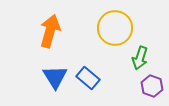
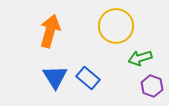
yellow circle: moved 1 px right, 2 px up
green arrow: rotated 55 degrees clockwise
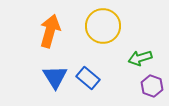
yellow circle: moved 13 px left
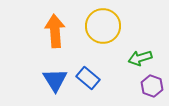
orange arrow: moved 5 px right; rotated 20 degrees counterclockwise
blue triangle: moved 3 px down
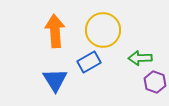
yellow circle: moved 4 px down
green arrow: rotated 15 degrees clockwise
blue rectangle: moved 1 px right, 16 px up; rotated 70 degrees counterclockwise
purple hexagon: moved 3 px right, 4 px up
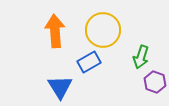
green arrow: moved 1 px right, 1 px up; rotated 70 degrees counterclockwise
blue triangle: moved 5 px right, 7 px down
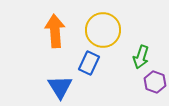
blue rectangle: moved 1 px down; rotated 35 degrees counterclockwise
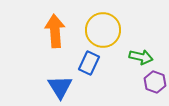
green arrow: rotated 95 degrees counterclockwise
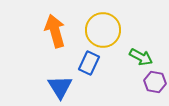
orange arrow: rotated 12 degrees counterclockwise
green arrow: rotated 15 degrees clockwise
purple hexagon: rotated 10 degrees counterclockwise
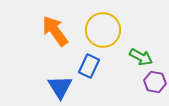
orange arrow: rotated 20 degrees counterclockwise
blue rectangle: moved 3 px down
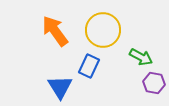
purple hexagon: moved 1 px left, 1 px down
